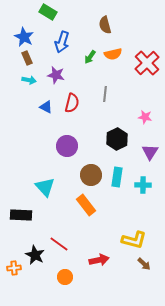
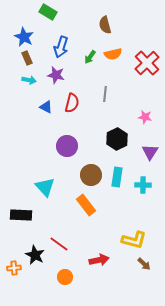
blue arrow: moved 1 px left, 5 px down
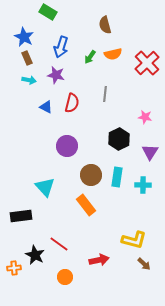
black hexagon: moved 2 px right
black rectangle: moved 1 px down; rotated 10 degrees counterclockwise
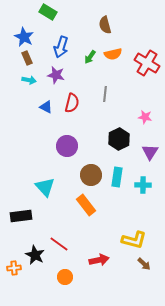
red cross: rotated 15 degrees counterclockwise
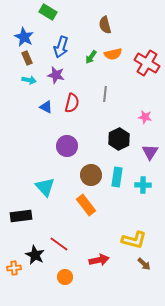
green arrow: moved 1 px right
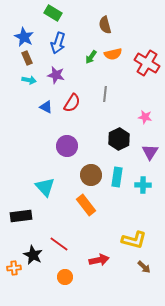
green rectangle: moved 5 px right, 1 px down
blue arrow: moved 3 px left, 4 px up
red semicircle: rotated 18 degrees clockwise
black star: moved 2 px left
brown arrow: moved 3 px down
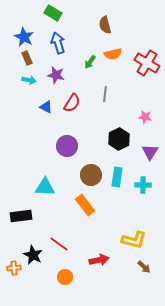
blue arrow: rotated 145 degrees clockwise
green arrow: moved 1 px left, 5 px down
cyan triangle: rotated 45 degrees counterclockwise
orange rectangle: moved 1 px left
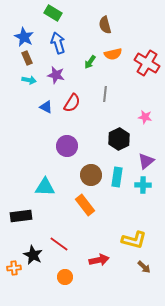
purple triangle: moved 4 px left, 9 px down; rotated 18 degrees clockwise
